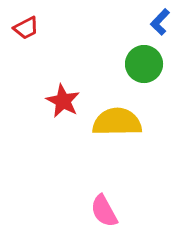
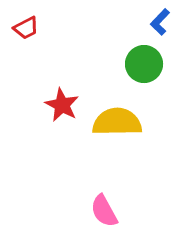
red star: moved 1 px left, 4 px down
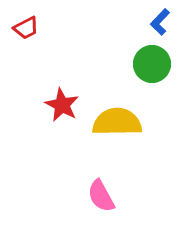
green circle: moved 8 px right
pink semicircle: moved 3 px left, 15 px up
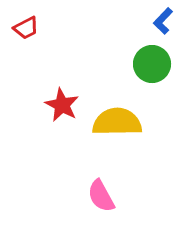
blue L-shape: moved 3 px right, 1 px up
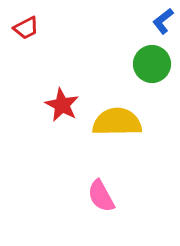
blue L-shape: rotated 8 degrees clockwise
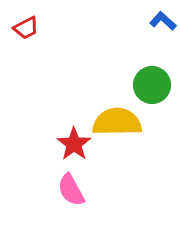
blue L-shape: rotated 80 degrees clockwise
green circle: moved 21 px down
red star: moved 12 px right, 39 px down; rotated 8 degrees clockwise
pink semicircle: moved 30 px left, 6 px up
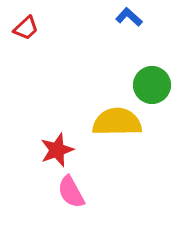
blue L-shape: moved 34 px left, 4 px up
red trapezoid: rotated 16 degrees counterclockwise
red star: moved 17 px left, 6 px down; rotated 16 degrees clockwise
pink semicircle: moved 2 px down
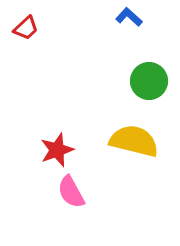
green circle: moved 3 px left, 4 px up
yellow semicircle: moved 17 px right, 19 px down; rotated 15 degrees clockwise
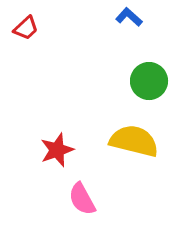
pink semicircle: moved 11 px right, 7 px down
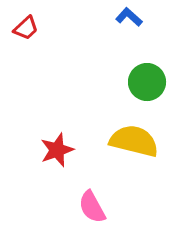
green circle: moved 2 px left, 1 px down
pink semicircle: moved 10 px right, 8 px down
